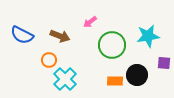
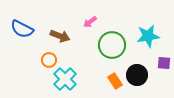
blue semicircle: moved 6 px up
orange rectangle: rotated 56 degrees clockwise
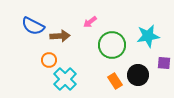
blue semicircle: moved 11 px right, 3 px up
brown arrow: rotated 24 degrees counterclockwise
black circle: moved 1 px right
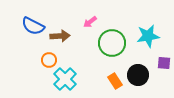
green circle: moved 2 px up
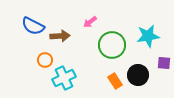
green circle: moved 2 px down
orange circle: moved 4 px left
cyan cross: moved 1 px left, 1 px up; rotated 20 degrees clockwise
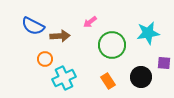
cyan star: moved 3 px up
orange circle: moved 1 px up
black circle: moved 3 px right, 2 px down
orange rectangle: moved 7 px left
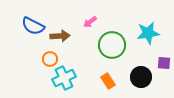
orange circle: moved 5 px right
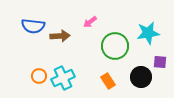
blue semicircle: rotated 20 degrees counterclockwise
green circle: moved 3 px right, 1 px down
orange circle: moved 11 px left, 17 px down
purple square: moved 4 px left, 1 px up
cyan cross: moved 1 px left
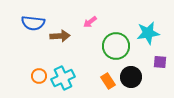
blue semicircle: moved 3 px up
green circle: moved 1 px right
black circle: moved 10 px left
